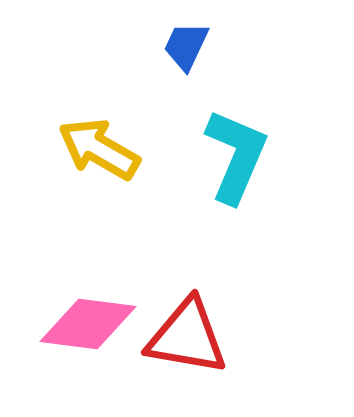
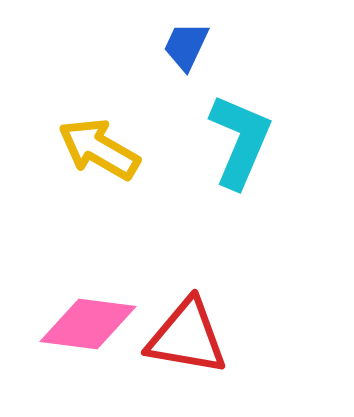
cyan L-shape: moved 4 px right, 15 px up
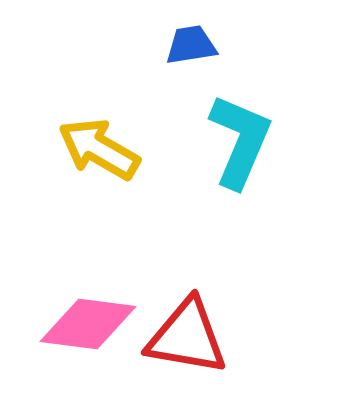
blue trapezoid: moved 5 px right, 1 px up; rotated 56 degrees clockwise
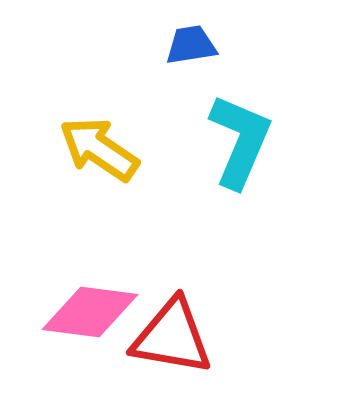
yellow arrow: rotated 4 degrees clockwise
pink diamond: moved 2 px right, 12 px up
red triangle: moved 15 px left
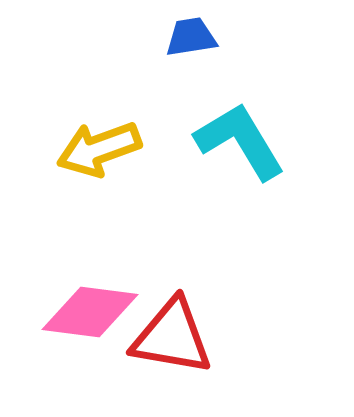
blue trapezoid: moved 8 px up
cyan L-shape: rotated 54 degrees counterclockwise
yellow arrow: rotated 54 degrees counterclockwise
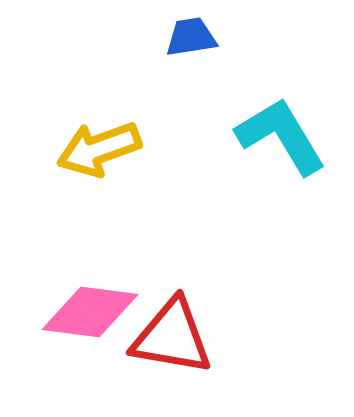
cyan L-shape: moved 41 px right, 5 px up
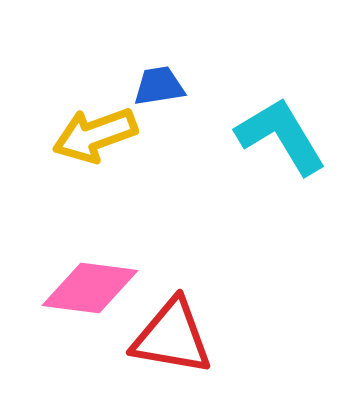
blue trapezoid: moved 32 px left, 49 px down
yellow arrow: moved 4 px left, 14 px up
pink diamond: moved 24 px up
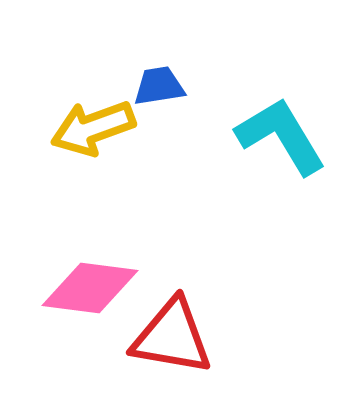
yellow arrow: moved 2 px left, 7 px up
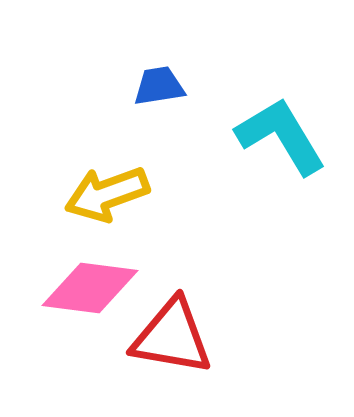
yellow arrow: moved 14 px right, 66 px down
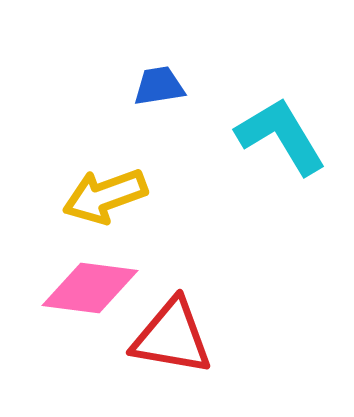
yellow arrow: moved 2 px left, 2 px down
